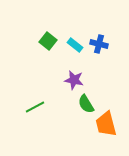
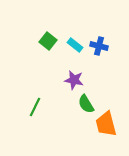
blue cross: moved 2 px down
green line: rotated 36 degrees counterclockwise
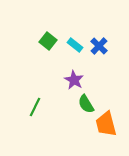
blue cross: rotated 30 degrees clockwise
purple star: rotated 18 degrees clockwise
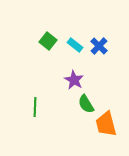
green line: rotated 24 degrees counterclockwise
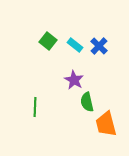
green semicircle: moved 1 px right, 2 px up; rotated 18 degrees clockwise
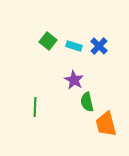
cyan rectangle: moved 1 px left, 1 px down; rotated 21 degrees counterclockwise
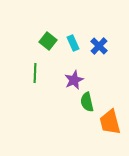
cyan rectangle: moved 1 px left, 3 px up; rotated 49 degrees clockwise
purple star: rotated 18 degrees clockwise
green line: moved 34 px up
orange trapezoid: moved 4 px right, 2 px up
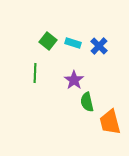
cyan rectangle: rotated 49 degrees counterclockwise
purple star: rotated 12 degrees counterclockwise
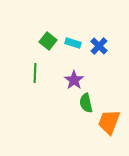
green semicircle: moved 1 px left, 1 px down
orange trapezoid: moved 1 px left; rotated 36 degrees clockwise
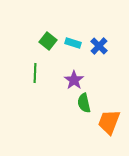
green semicircle: moved 2 px left
